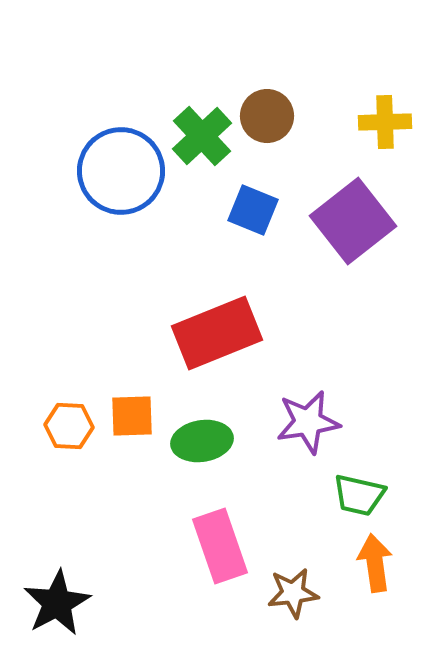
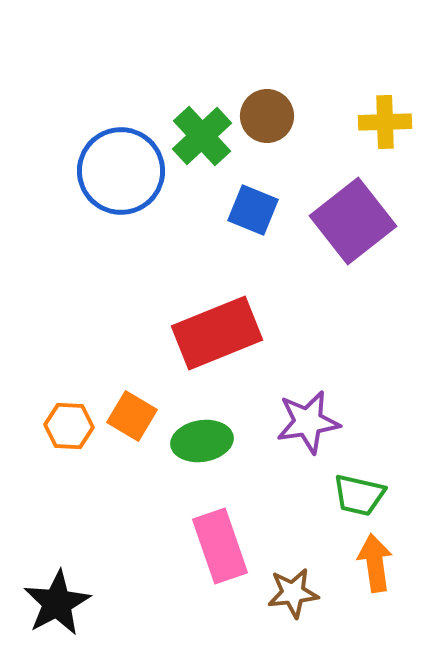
orange square: rotated 33 degrees clockwise
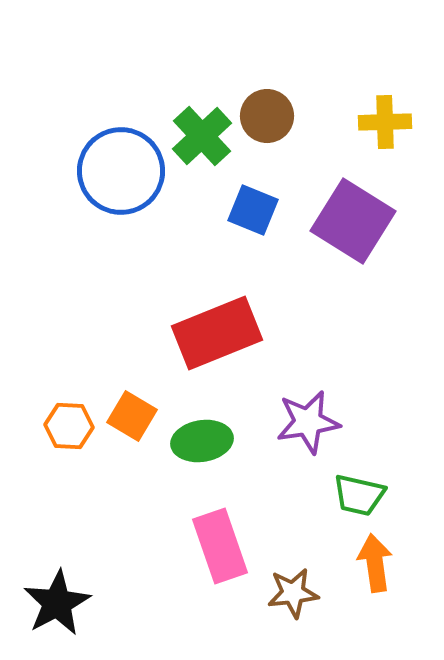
purple square: rotated 20 degrees counterclockwise
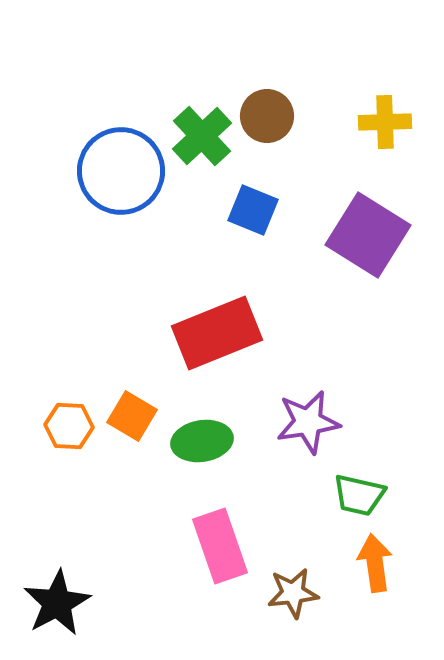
purple square: moved 15 px right, 14 px down
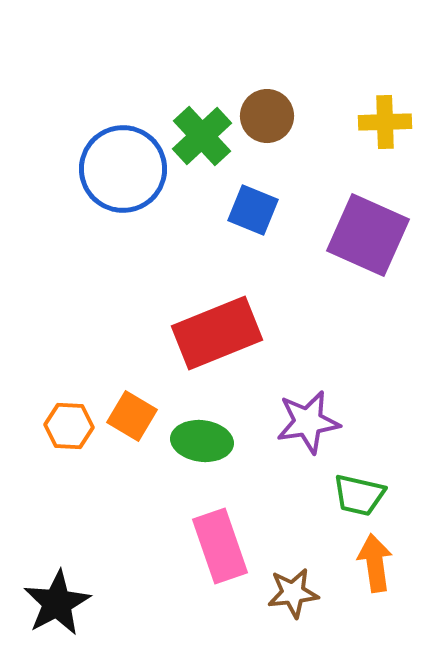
blue circle: moved 2 px right, 2 px up
purple square: rotated 8 degrees counterclockwise
green ellipse: rotated 16 degrees clockwise
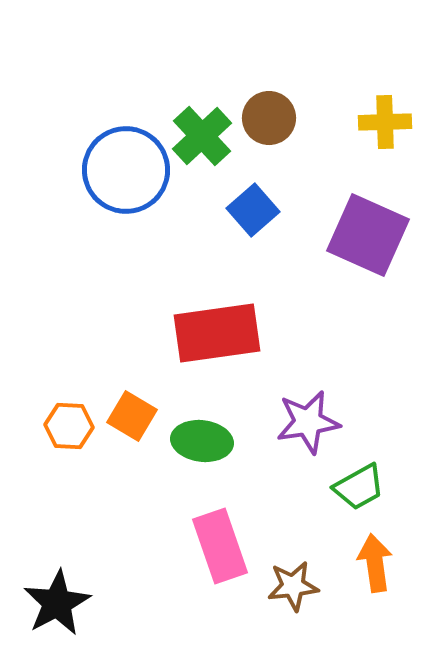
brown circle: moved 2 px right, 2 px down
blue circle: moved 3 px right, 1 px down
blue square: rotated 27 degrees clockwise
red rectangle: rotated 14 degrees clockwise
green trapezoid: moved 8 px up; rotated 42 degrees counterclockwise
brown star: moved 7 px up
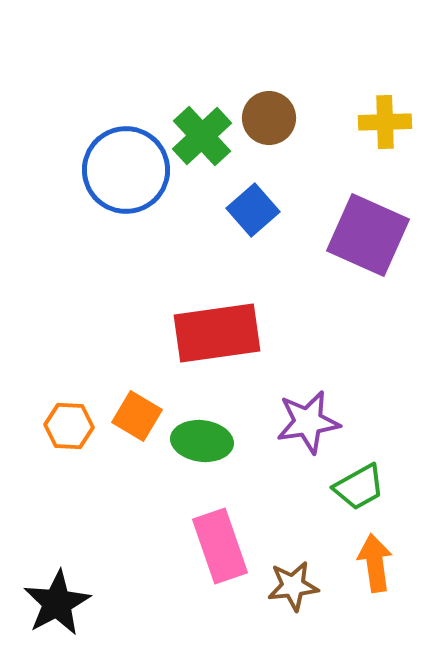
orange square: moved 5 px right
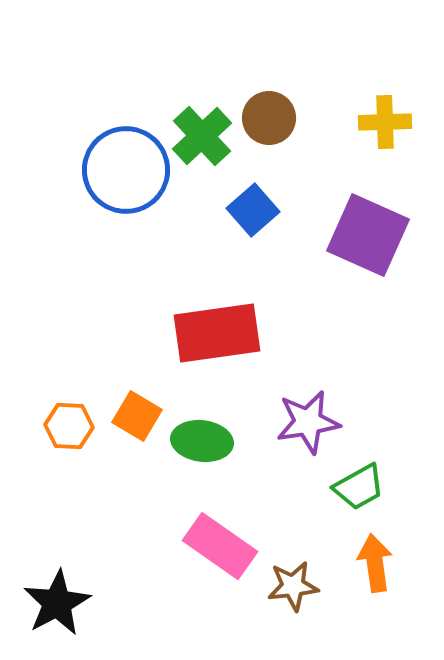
pink rectangle: rotated 36 degrees counterclockwise
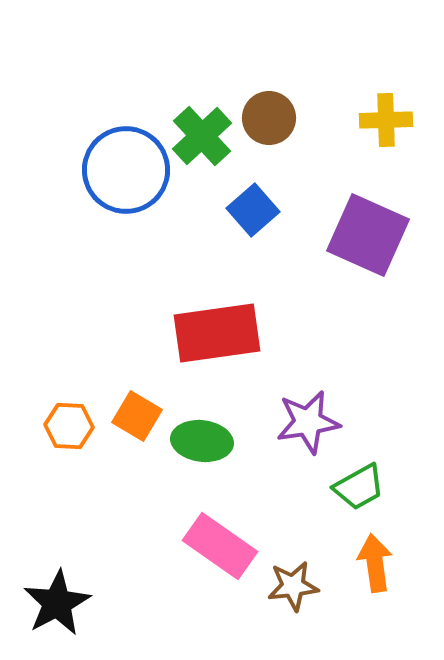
yellow cross: moved 1 px right, 2 px up
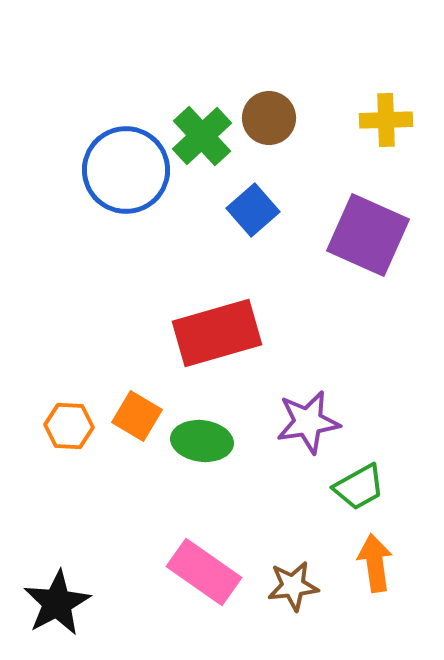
red rectangle: rotated 8 degrees counterclockwise
pink rectangle: moved 16 px left, 26 px down
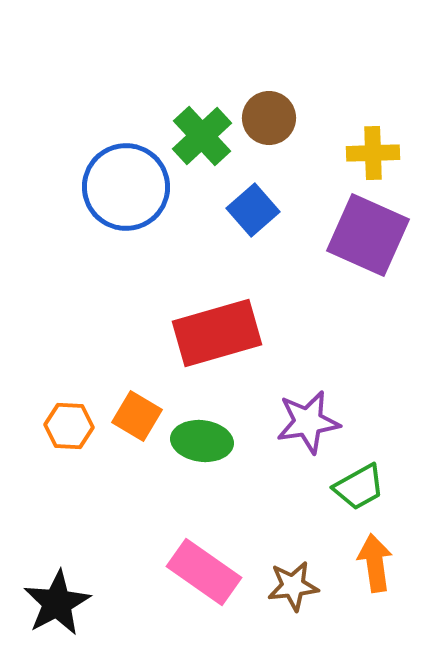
yellow cross: moved 13 px left, 33 px down
blue circle: moved 17 px down
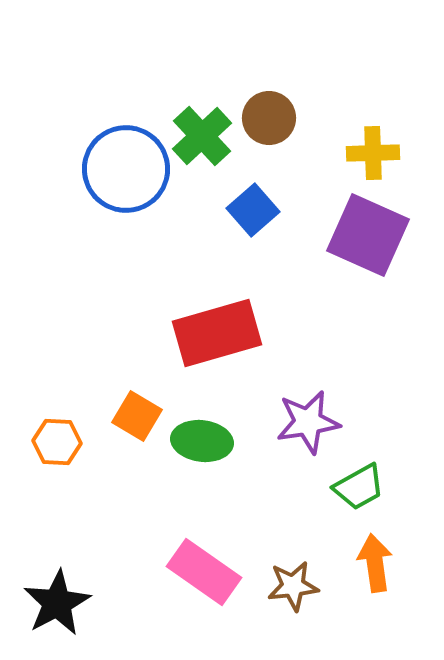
blue circle: moved 18 px up
orange hexagon: moved 12 px left, 16 px down
